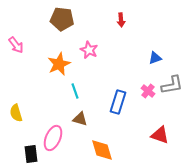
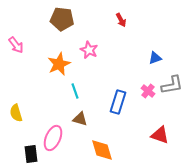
red arrow: rotated 24 degrees counterclockwise
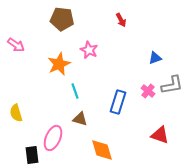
pink arrow: rotated 18 degrees counterclockwise
black rectangle: moved 1 px right, 1 px down
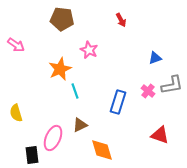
orange star: moved 1 px right, 5 px down
brown triangle: moved 6 px down; rotated 42 degrees counterclockwise
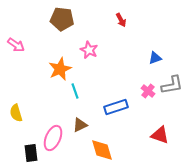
blue rectangle: moved 2 px left, 5 px down; rotated 55 degrees clockwise
black rectangle: moved 1 px left, 2 px up
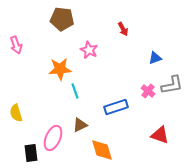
red arrow: moved 2 px right, 9 px down
pink arrow: rotated 36 degrees clockwise
orange star: rotated 20 degrees clockwise
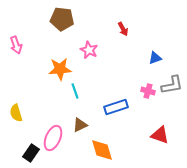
pink cross: rotated 24 degrees counterclockwise
black rectangle: rotated 42 degrees clockwise
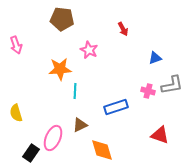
cyan line: rotated 21 degrees clockwise
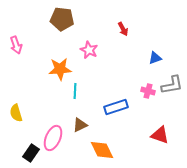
orange diamond: rotated 10 degrees counterclockwise
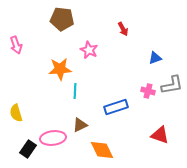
pink ellipse: rotated 60 degrees clockwise
black rectangle: moved 3 px left, 4 px up
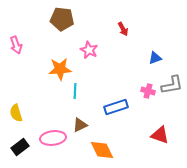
black rectangle: moved 8 px left, 2 px up; rotated 18 degrees clockwise
